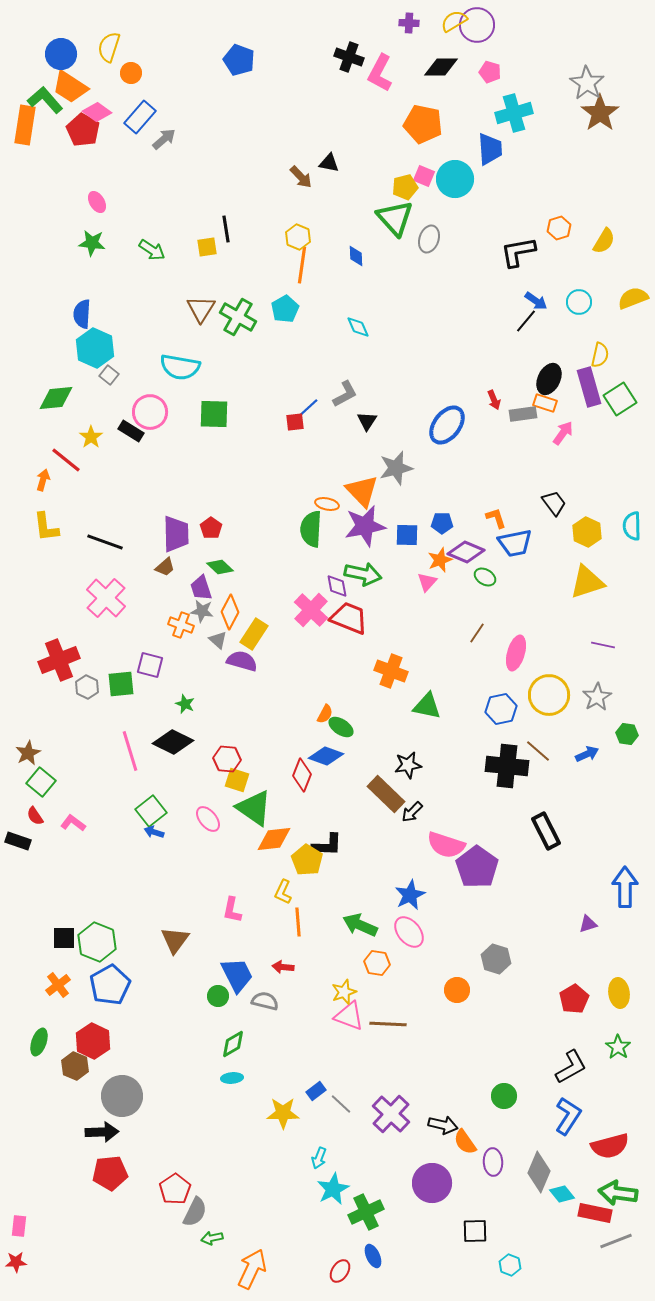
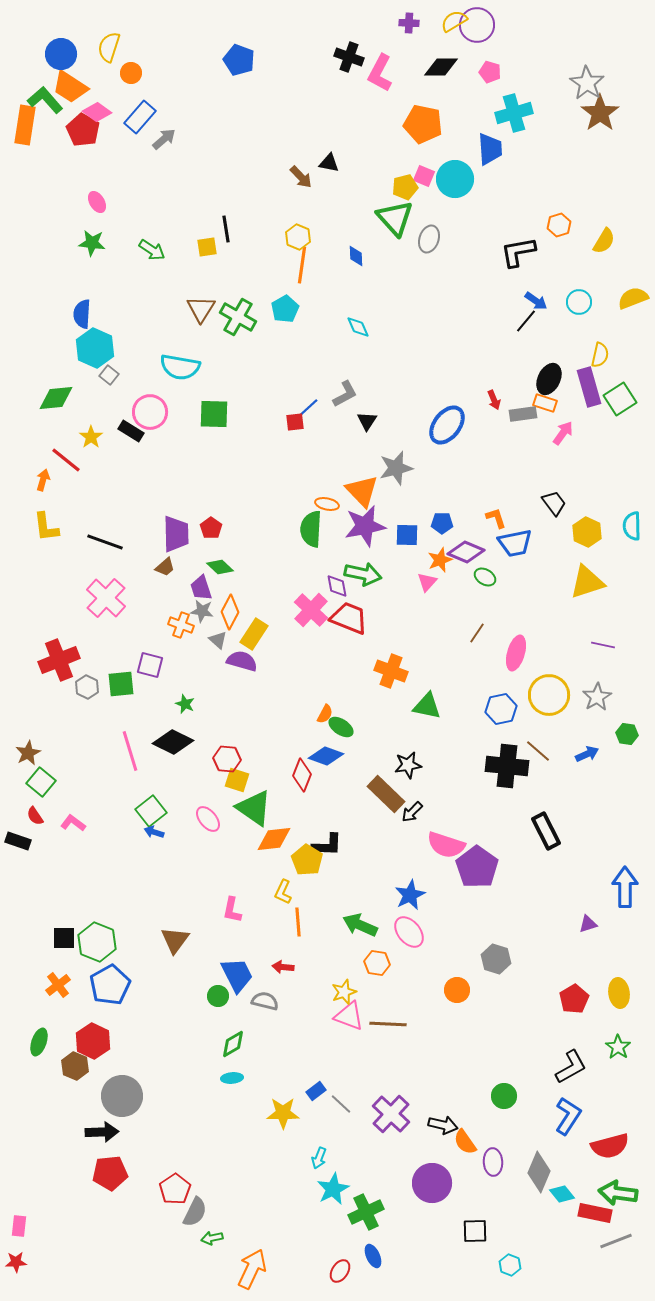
orange hexagon at (559, 228): moved 3 px up
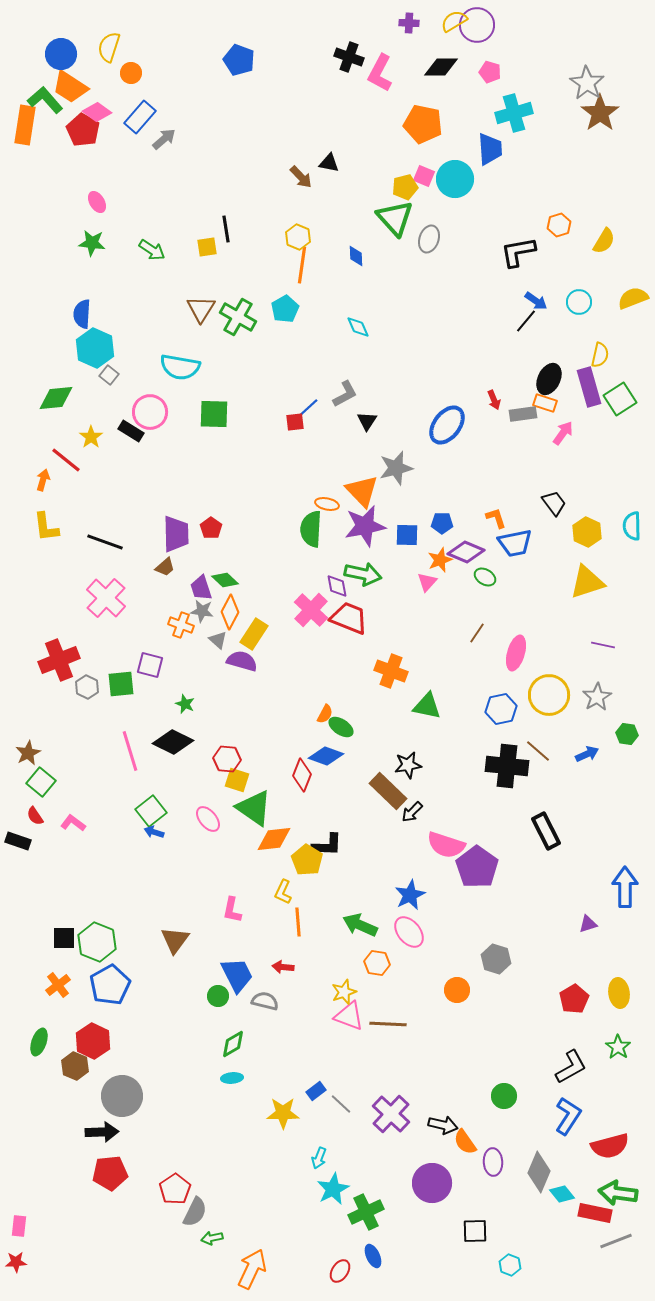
green diamond at (220, 567): moved 5 px right, 13 px down
brown rectangle at (386, 794): moved 2 px right, 3 px up
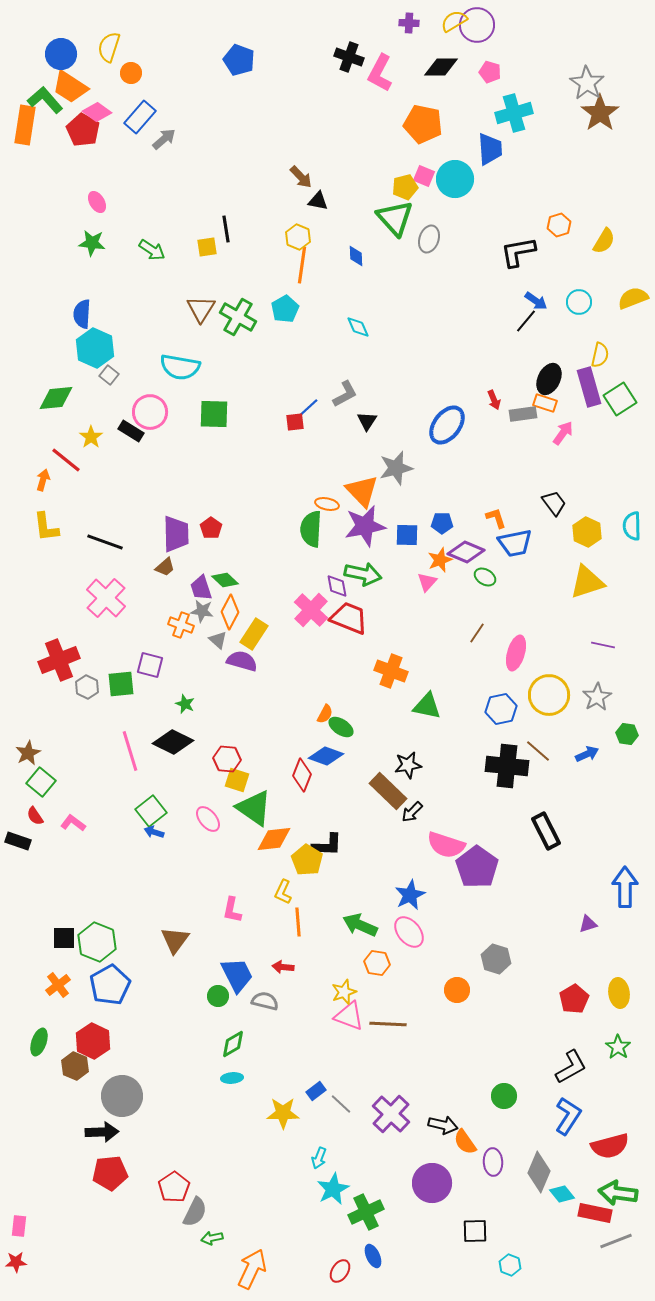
black triangle at (329, 163): moved 11 px left, 38 px down
red pentagon at (175, 1189): moved 1 px left, 2 px up
